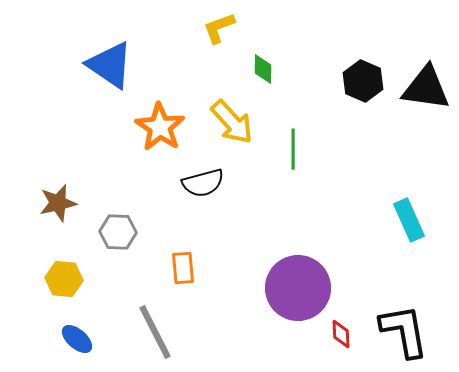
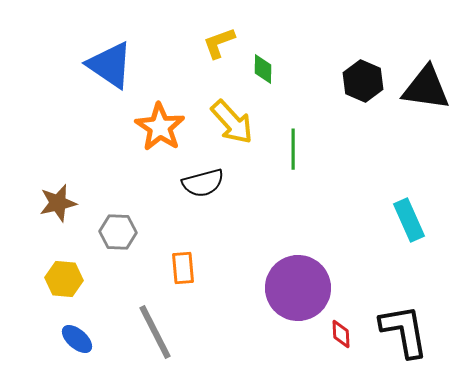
yellow L-shape: moved 15 px down
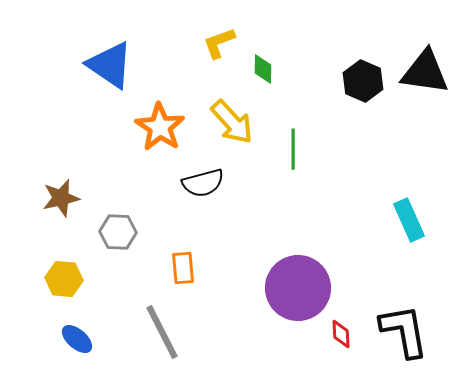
black triangle: moved 1 px left, 16 px up
brown star: moved 3 px right, 5 px up
gray line: moved 7 px right
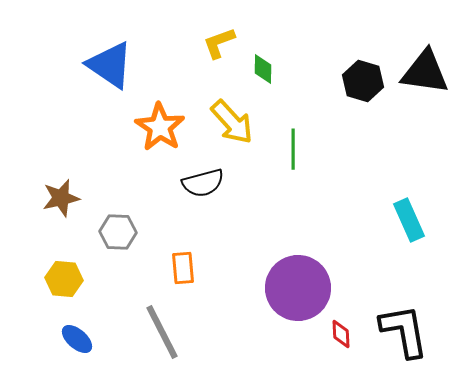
black hexagon: rotated 6 degrees counterclockwise
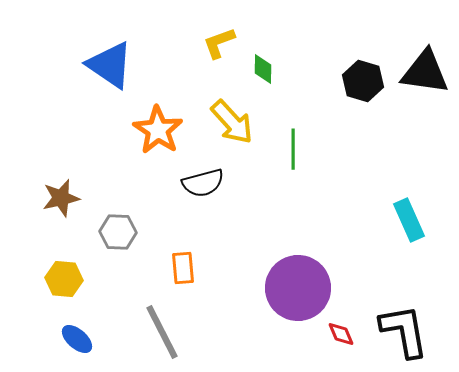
orange star: moved 2 px left, 3 px down
red diamond: rotated 20 degrees counterclockwise
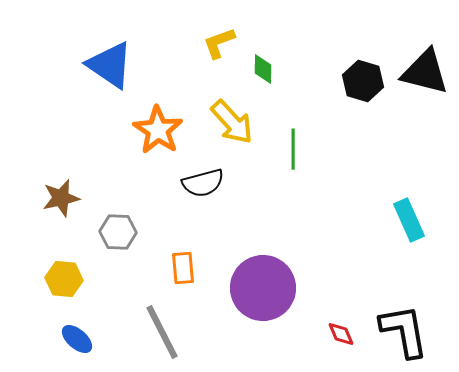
black triangle: rotated 6 degrees clockwise
purple circle: moved 35 px left
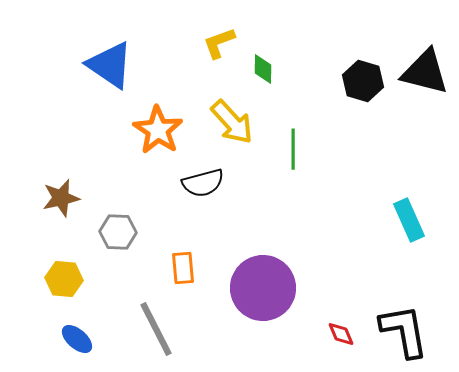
gray line: moved 6 px left, 3 px up
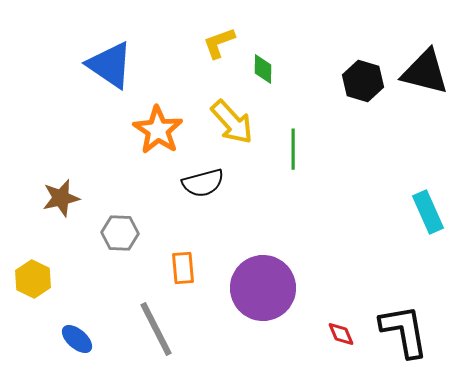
cyan rectangle: moved 19 px right, 8 px up
gray hexagon: moved 2 px right, 1 px down
yellow hexagon: moved 31 px left; rotated 21 degrees clockwise
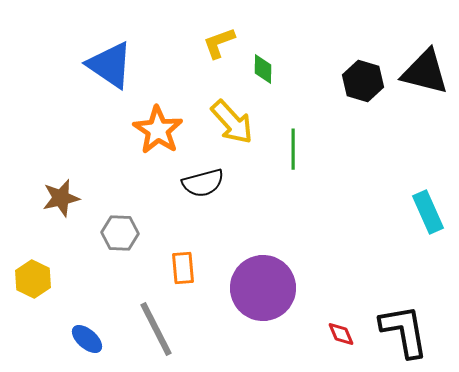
blue ellipse: moved 10 px right
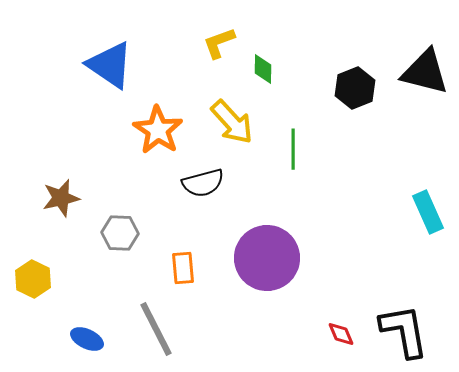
black hexagon: moved 8 px left, 7 px down; rotated 21 degrees clockwise
purple circle: moved 4 px right, 30 px up
blue ellipse: rotated 16 degrees counterclockwise
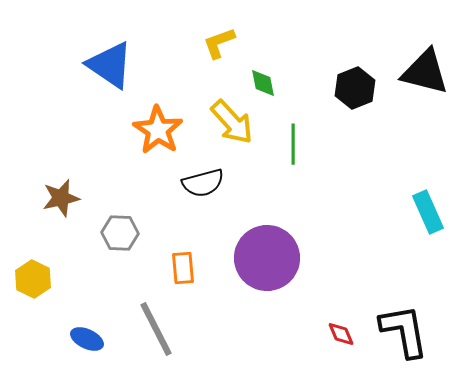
green diamond: moved 14 px down; rotated 12 degrees counterclockwise
green line: moved 5 px up
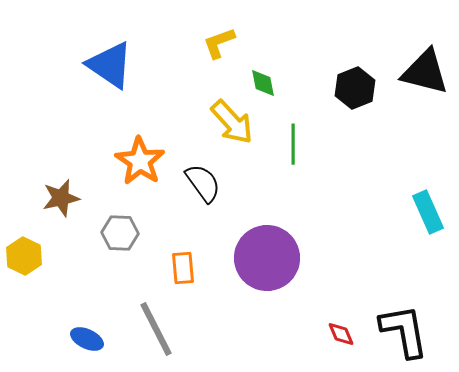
orange star: moved 18 px left, 31 px down
black semicircle: rotated 111 degrees counterclockwise
yellow hexagon: moved 9 px left, 23 px up
